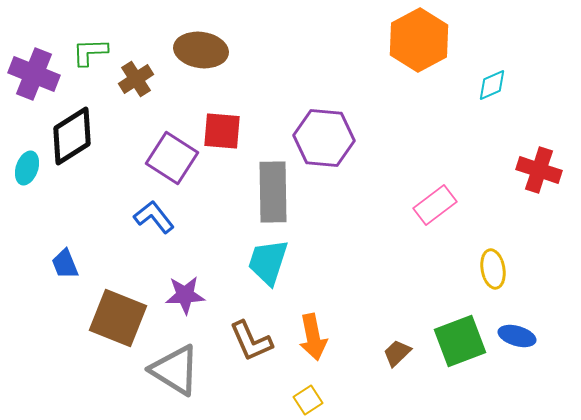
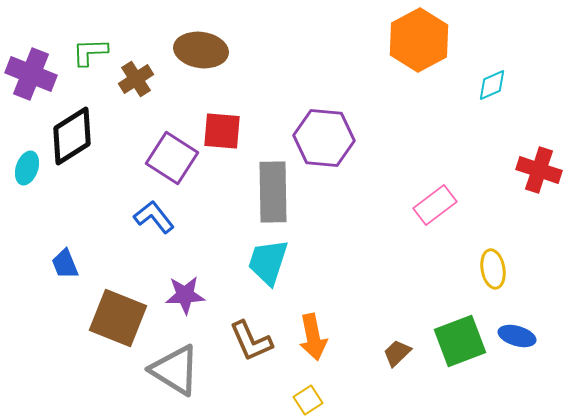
purple cross: moved 3 px left
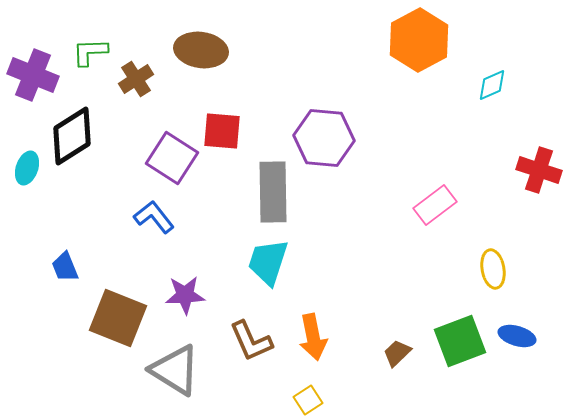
purple cross: moved 2 px right, 1 px down
blue trapezoid: moved 3 px down
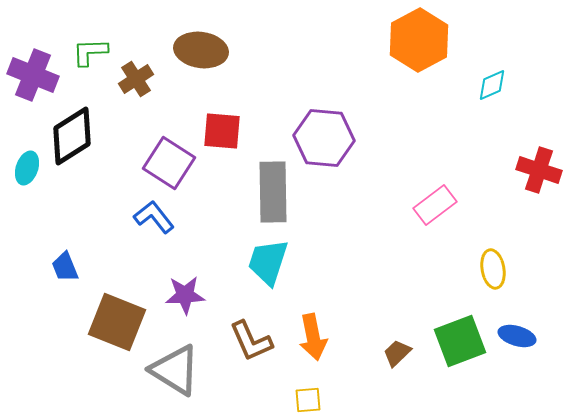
purple square: moved 3 px left, 5 px down
brown square: moved 1 px left, 4 px down
yellow square: rotated 28 degrees clockwise
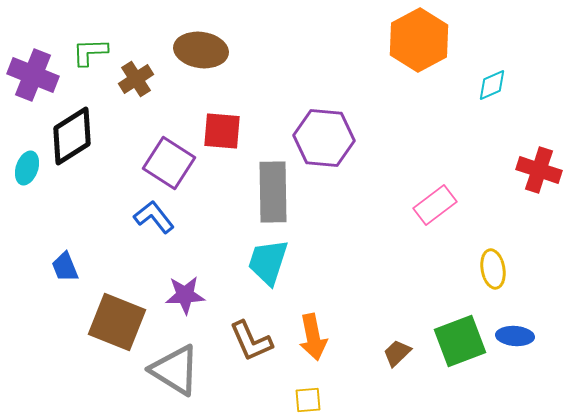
blue ellipse: moved 2 px left; rotated 12 degrees counterclockwise
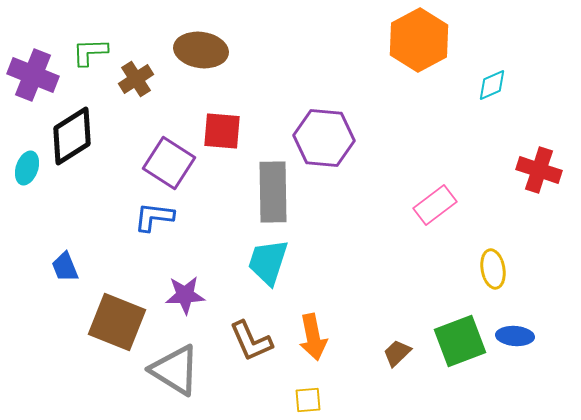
blue L-shape: rotated 45 degrees counterclockwise
